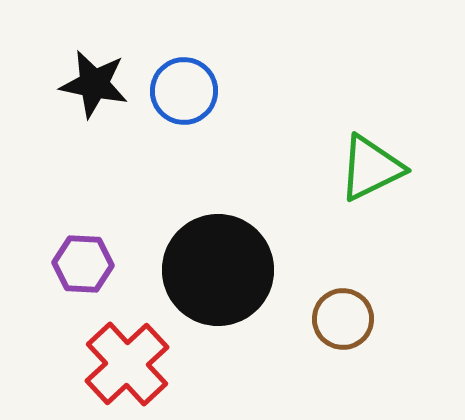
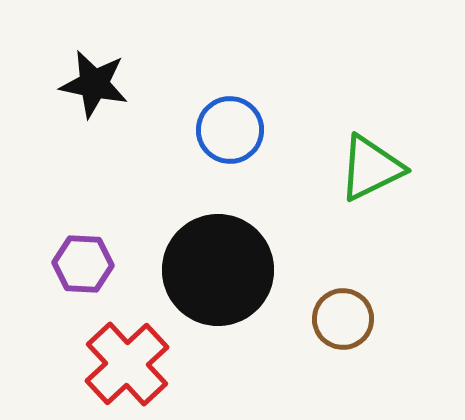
blue circle: moved 46 px right, 39 px down
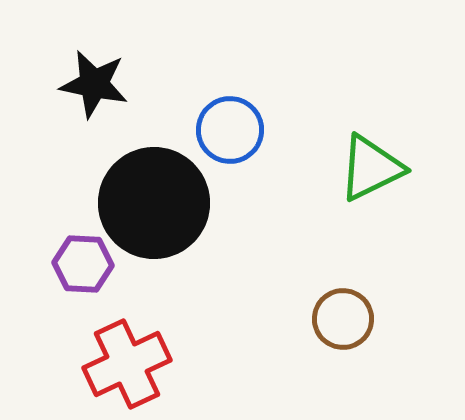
black circle: moved 64 px left, 67 px up
red cross: rotated 18 degrees clockwise
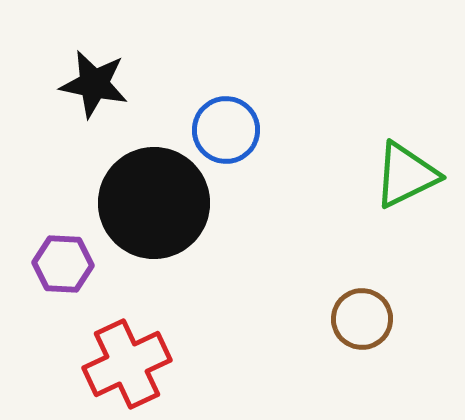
blue circle: moved 4 px left
green triangle: moved 35 px right, 7 px down
purple hexagon: moved 20 px left
brown circle: moved 19 px right
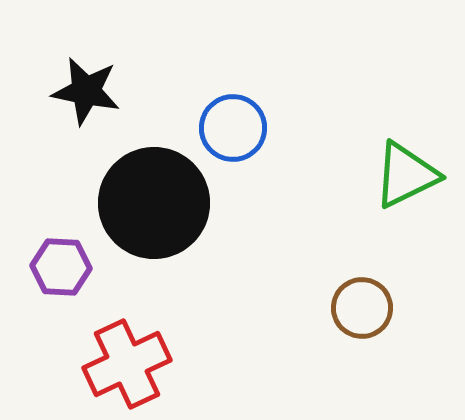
black star: moved 8 px left, 7 px down
blue circle: moved 7 px right, 2 px up
purple hexagon: moved 2 px left, 3 px down
brown circle: moved 11 px up
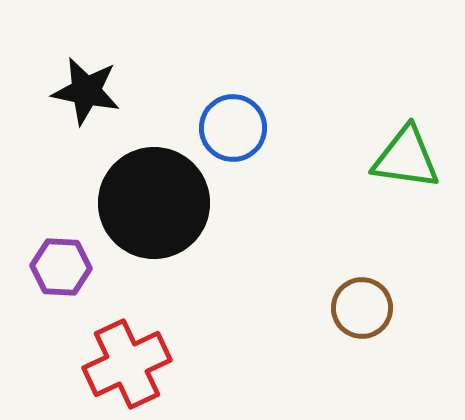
green triangle: moved 17 px up; rotated 34 degrees clockwise
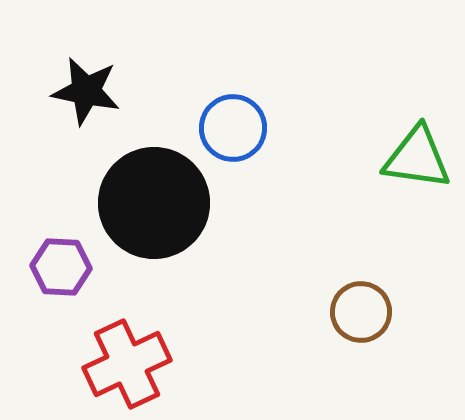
green triangle: moved 11 px right
brown circle: moved 1 px left, 4 px down
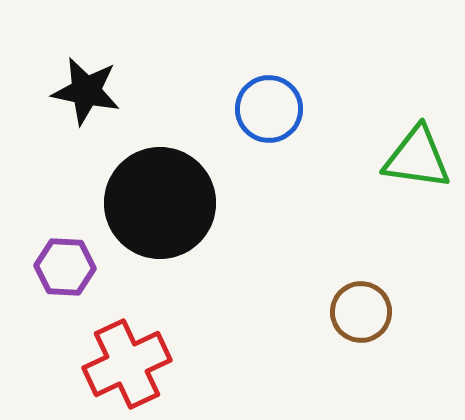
blue circle: moved 36 px right, 19 px up
black circle: moved 6 px right
purple hexagon: moved 4 px right
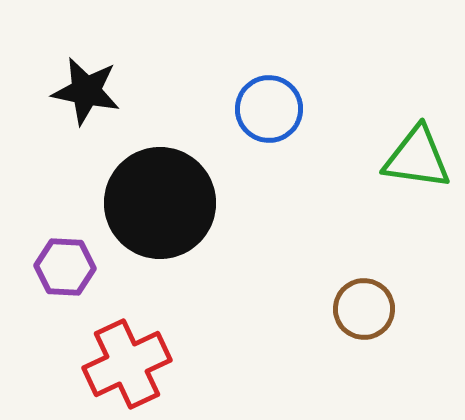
brown circle: moved 3 px right, 3 px up
